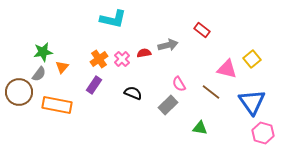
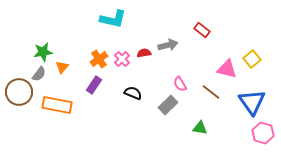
pink semicircle: moved 1 px right
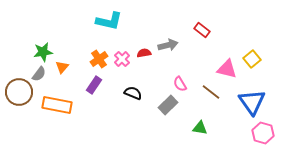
cyan L-shape: moved 4 px left, 2 px down
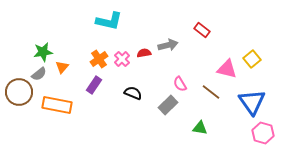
gray semicircle: rotated 14 degrees clockwise
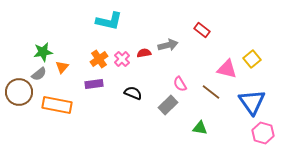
purple rectangle: moved 1 px up; rotated 48 degrees clockwise
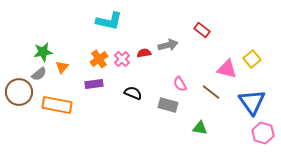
gray rectangle: rotated 60 degrees clockwise
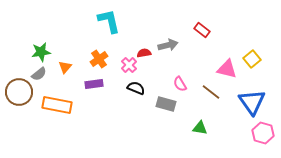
cyan L-shape: rotated 116 degrees counterclockwise
green star: moved 2 px left
pink cross: moved 7 px right, 6 px down
orange triangle: moved 3 px right
black semicircle: moved 3 px right, 5 px up
gray rectangle: moved 2 px left, 1 px up
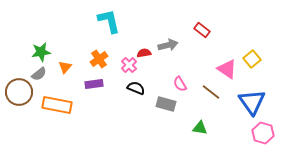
pink triangle: rotated 20 degrees clockwise
